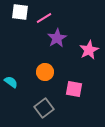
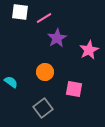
gray square: moved 1 px left
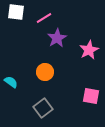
white square: moved 4 px left
pink square: moved 17 px right, 7 px down
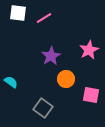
white square: moved 2 px right, 1 px down
purple star: moved 6 px left, 18 px down
orange circle: moved 21 px right, 7 px down
pink square: moved 1 px up
gray square: rotated 18 degrees counterclockwise
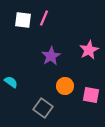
white square: moved 5 px right, 7 px down
pink line: rotated 35 degrees counterclockwise
orange circle: moved 1 px left, 7 px down
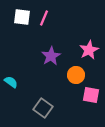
white square: moved 1 px left, 3 px up
orange circle: moved 11 px right, 11 px up
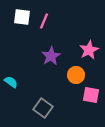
pink line: moved 3 px down
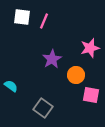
pink star: moved 1 px right, 2 px up; rotated 12 degrees clockwise
purple star: moved 1 px right, 3 px down
cyan semicircle: moved 4 px down
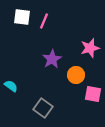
pink square: moved 2 px right, 1 px up
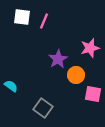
purple star: moved 6 px right
